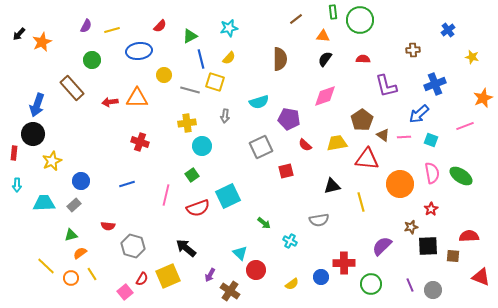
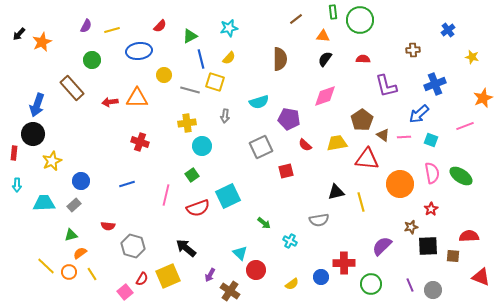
black triangle at (332, 186): moved 4 px right, 6 px down
orange circle at (71, 278): moved 2 px left, 6 px up
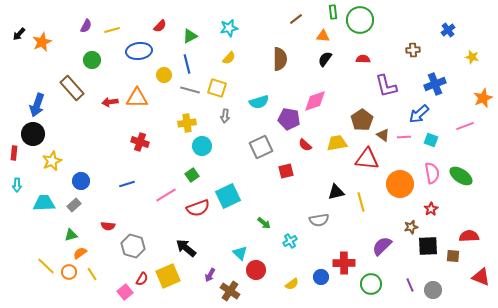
blue line at (201, 59): moved 14 px left, 5 px down
yellow square at (215, 82): moved 2 px right, 6 px down
pink diamond at (325, 96): moved 10 px left, 5 px down
pink line at (166, 195): rotated 45 degrees clockwise
cyan cross at (290, 241): rotated 32 degrees clockwise
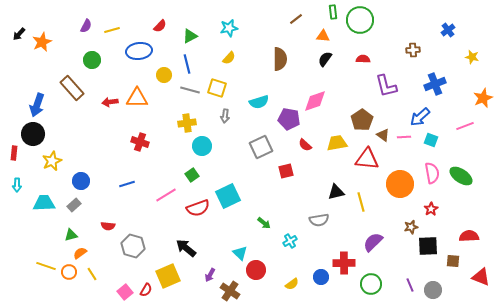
blue arrow at (419, 114): moved 1 px right, 3 px down
purple semicircle at (382, 246): moved 9 px left, 4 px up
brown square at (453, 256): moved 5 px down
yellow line at (46, 266): rotated 24 degrees counterclockwise
red semicircle at (142, 279): moved 4 px right, 11 px down
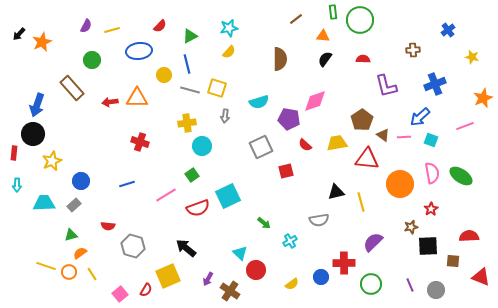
yellow semicircle at (229, 58): moved 6 px up
purple arrow at (210, 275): moved 2 px left, 4 px down
gray circle at (433, 290): moved 3 px right
pink square at (125, 292): moved 5 px left, 2 px down
